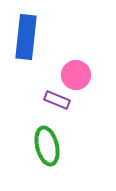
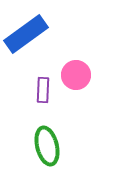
blue rectangle: moved 3 px up; rotated 48 degrees clockwise
purple rectangle: moved 14 px left, 10 px up; rotated 70 degrees clockwise
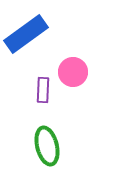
pink circle: moved 3 px left, 3 px up
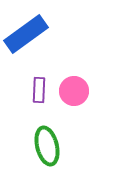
pink circle: moved 1 px right, 19 px down
purple rectangle: moved 4 px left
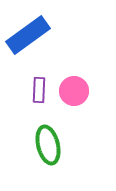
blue rectangle: moved 2 px right, 1 px down
green ellipse: moved 1 px right, 1 px up
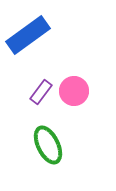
purple rectangle: moved 2 px right, 2 px down; rotated 35 degrees clockwise
green ellipse: rotated 12 degrees counterclockwise
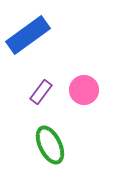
pink circle: moved 10 px right, 1 px up
green ellipse: moved 2 px right
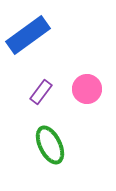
pink circle: moved 3 px right, 1 px up
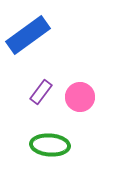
pink circle: moved 7 px left, 8 px down
green ellipse: rotated 60 degrees counterclockwise
